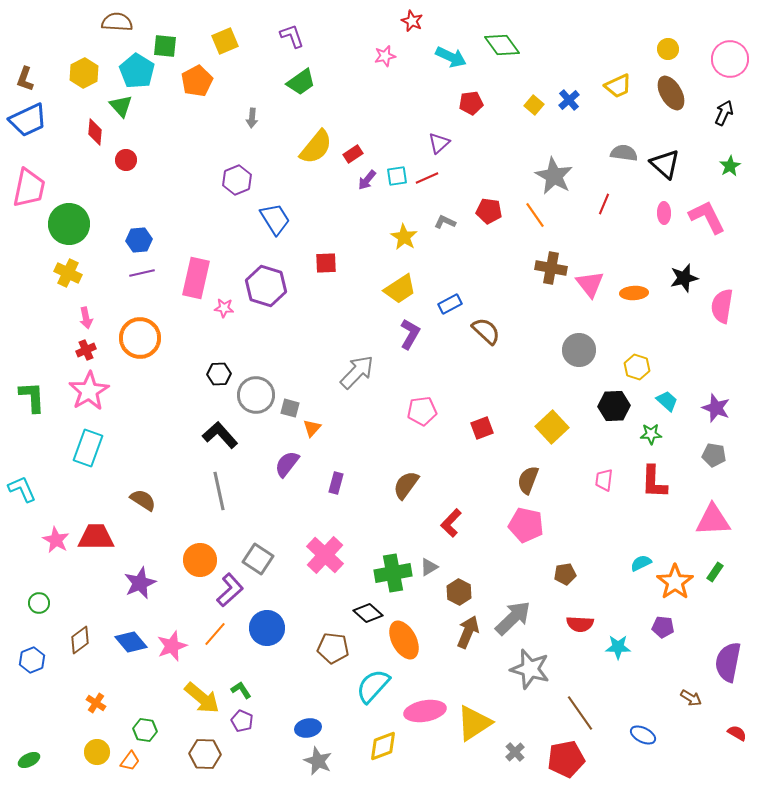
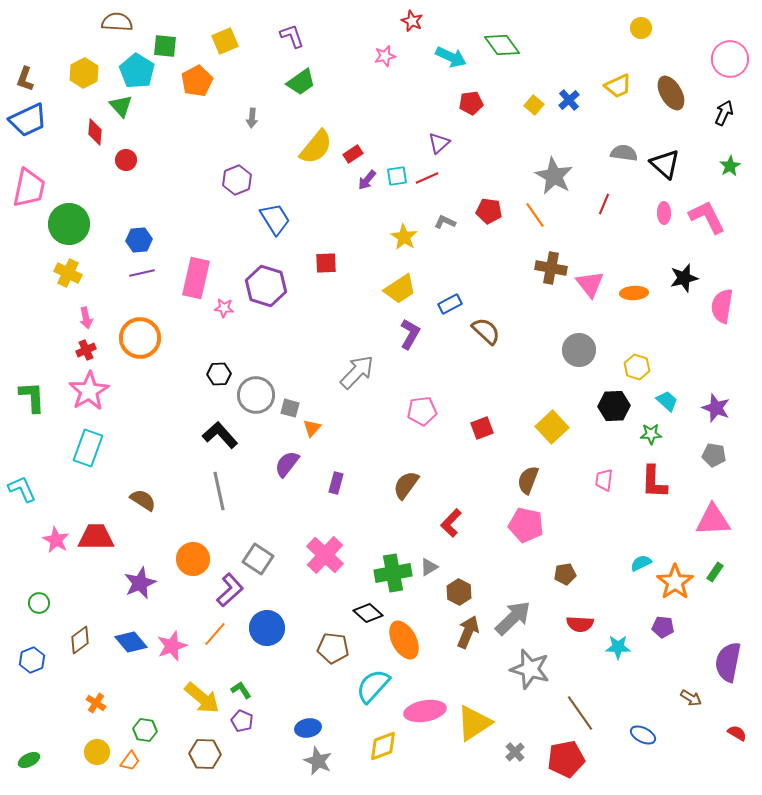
yellow circle at (668, 49): moved 27 px left, 21 px up
orange circle at (200, 560): moved 7 px left, 1 px up
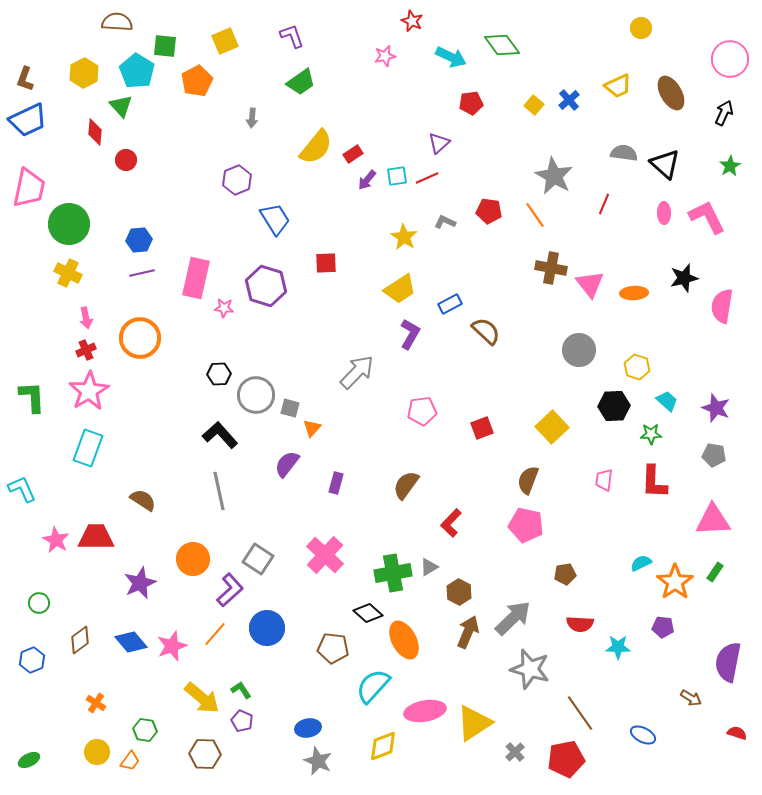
red semicircle at (737, 733): rotated 12 degrees counterclockwise
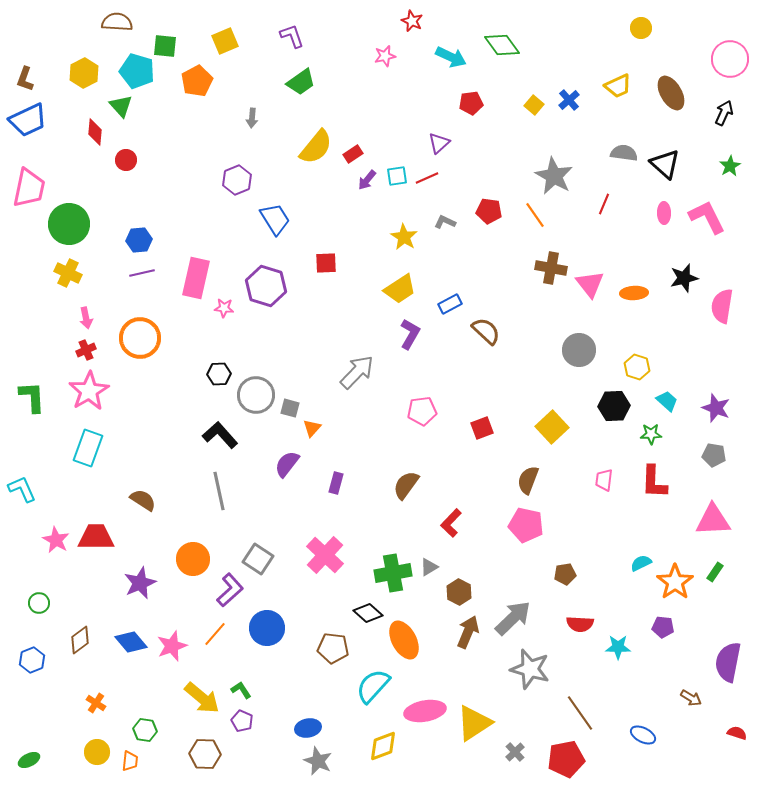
cyan pentagon at (137, 71): rotated 16 degrees counterclockwise
orange trapezoid at (130, 761): rotated 30 degrees counterclockwise
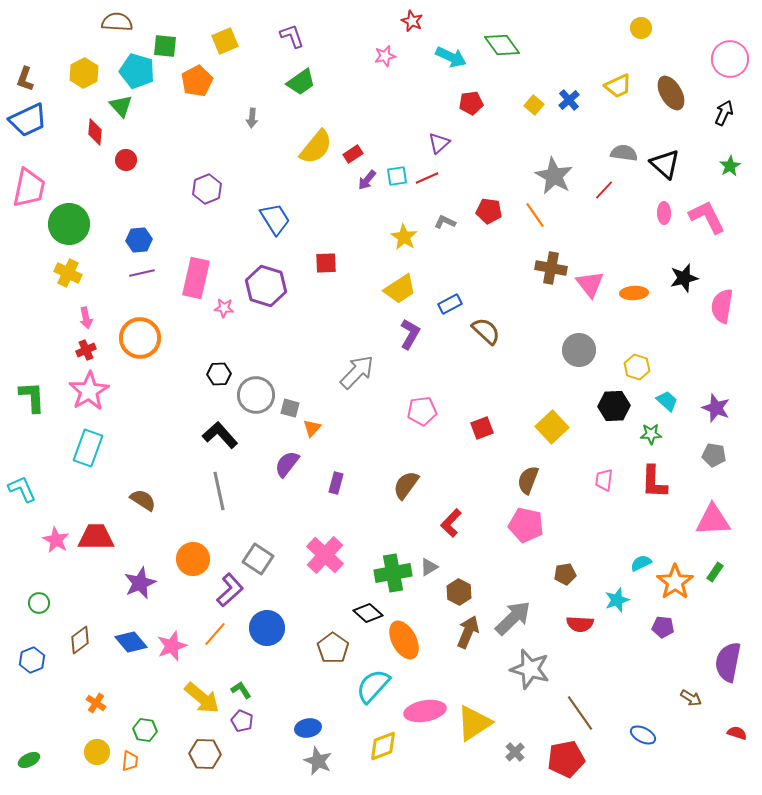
purple hexagon at (237, 180): moved 30 px left, 9 px down
red line at (604, 204): moved 14 px up; rotated 20 degrees clockwise
cyan star at (618, 647): moved 1 px left, 47 px up; rotated 20 degrees counterclockwise
brown pentagon at (333, 648): rotated 28 degrees clockwise
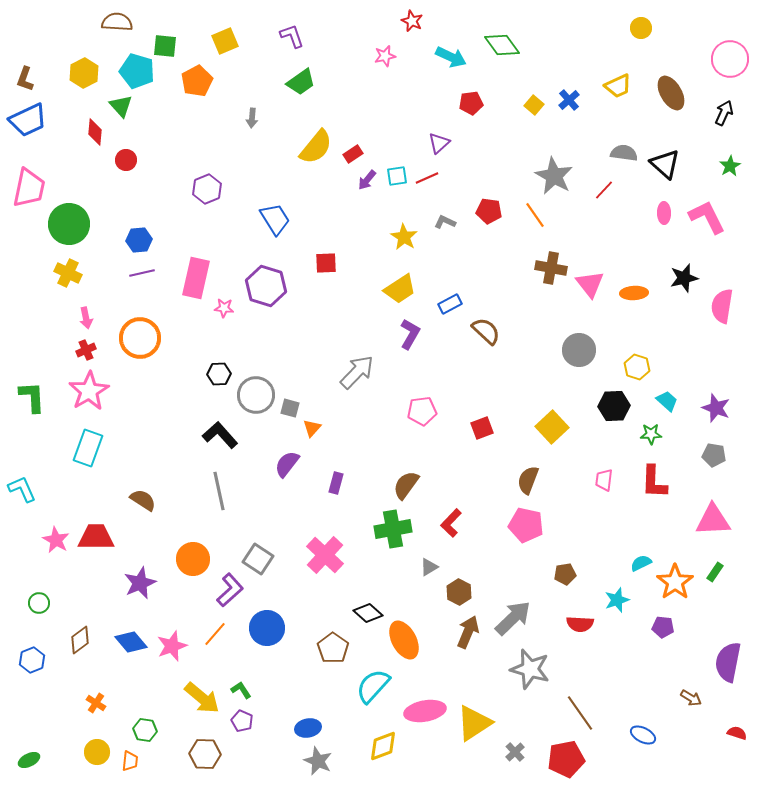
green cross at (393, 573): moved 44 px up
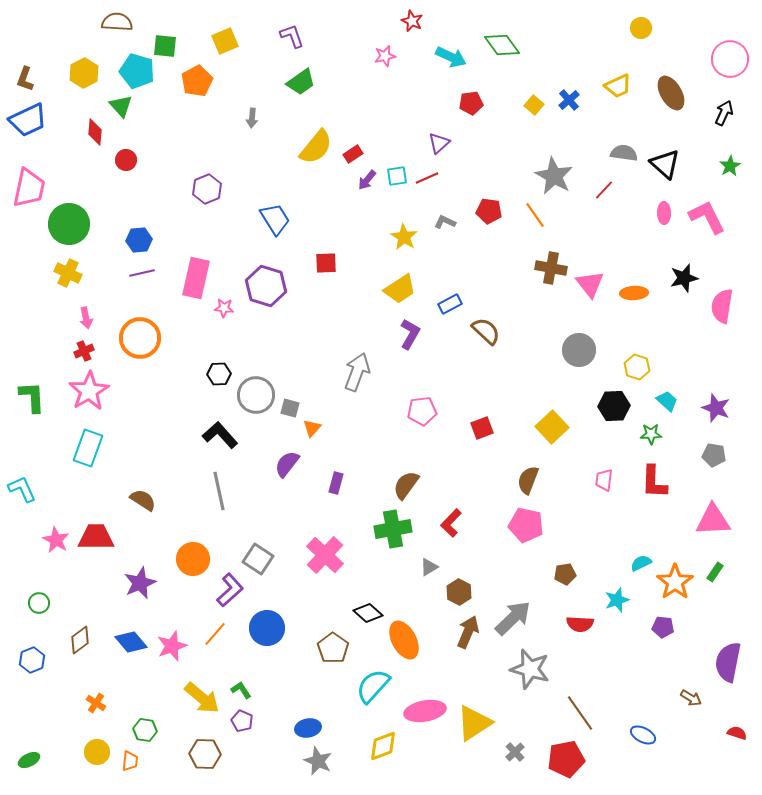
red cross at (86, 350): moved 2 px left, 1 px down
gray arrow at (357, 372): rotated 24 degrees counterclockwise
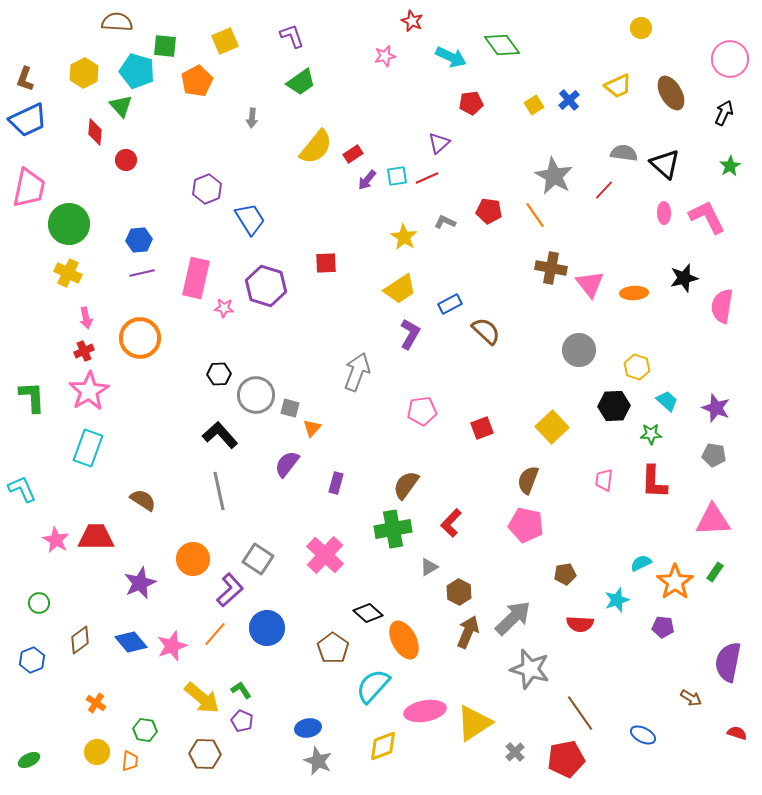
yellow square at (534, 105): rotated 18 degrees clockwise
blue trapezoid at (275, 219): moved 25 px left
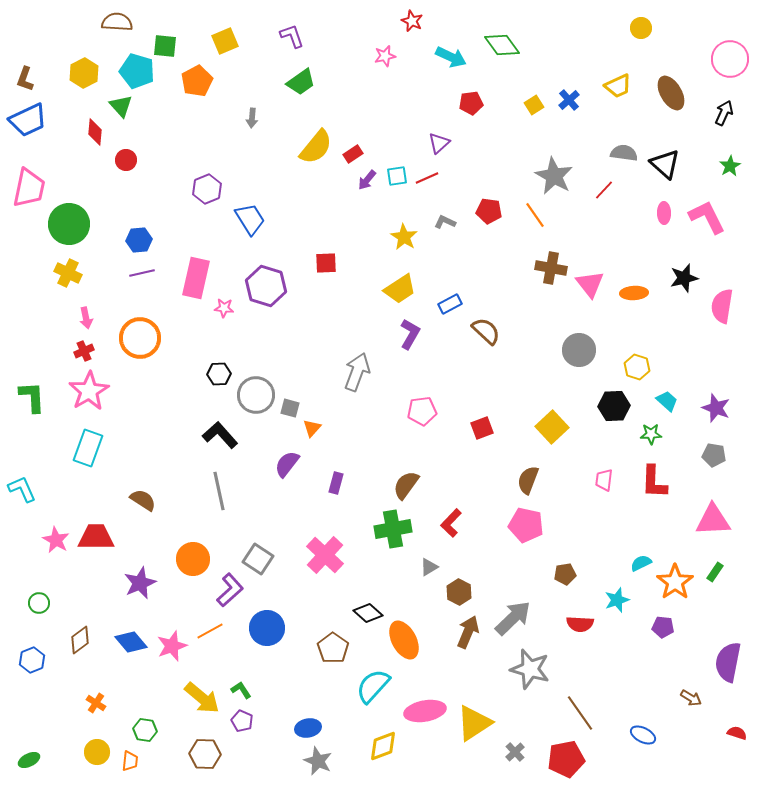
orange line at (215, 634): moved 5 px left, 3 px up; rotated 20 degrees clockwise
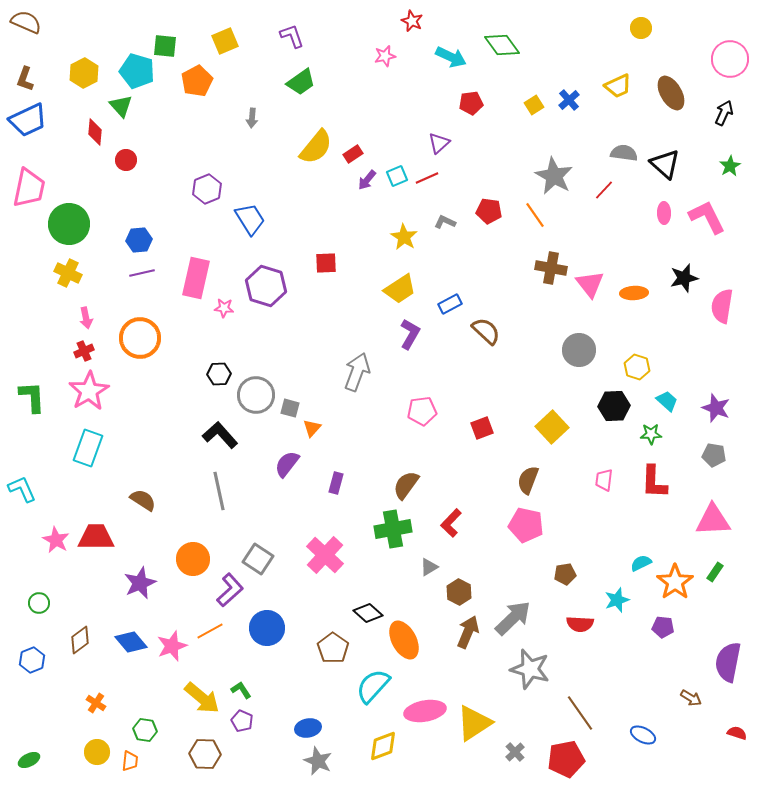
brown semicircle at (117, 22): moved 91 px left; rotated 20 degrees clockwise
cyan square at (397, 176): rotated 15 degrees counterclockwise
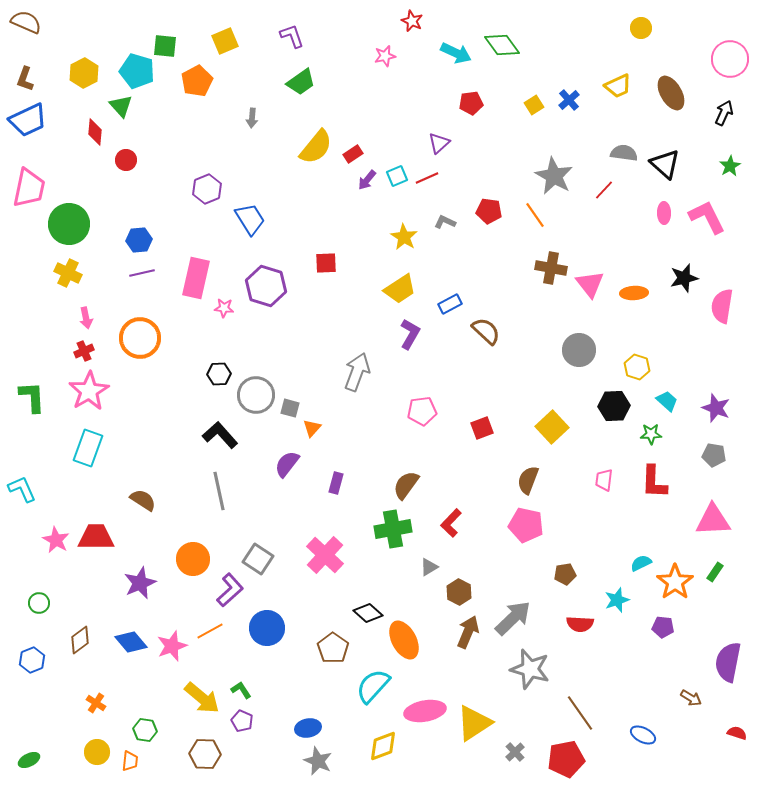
cyan arrow at (451, 57): moved 5 px right, 4 px up
